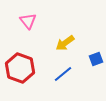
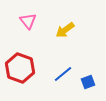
yellow arrow: moved 13 px up
blue square: moved 8 px left, 23 px down
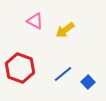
pink triangle: moved 7 px right; rotated 24 degrees counterclockwise
blue square: rotated 24 degrees counterclockwise
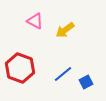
blue square: moved 2 px left; rotated 16 degrees clockwise
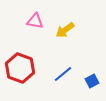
pink triangle: rotated 18 degrees counterclockwise
blue square: moved 6 px right, 1 px up
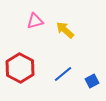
pink triangle: rotated 24 degrees counterclockwise
yellow arrow: rotated 78 degrees clockwise
red hexagon: rotated 8 degrees clockwise
